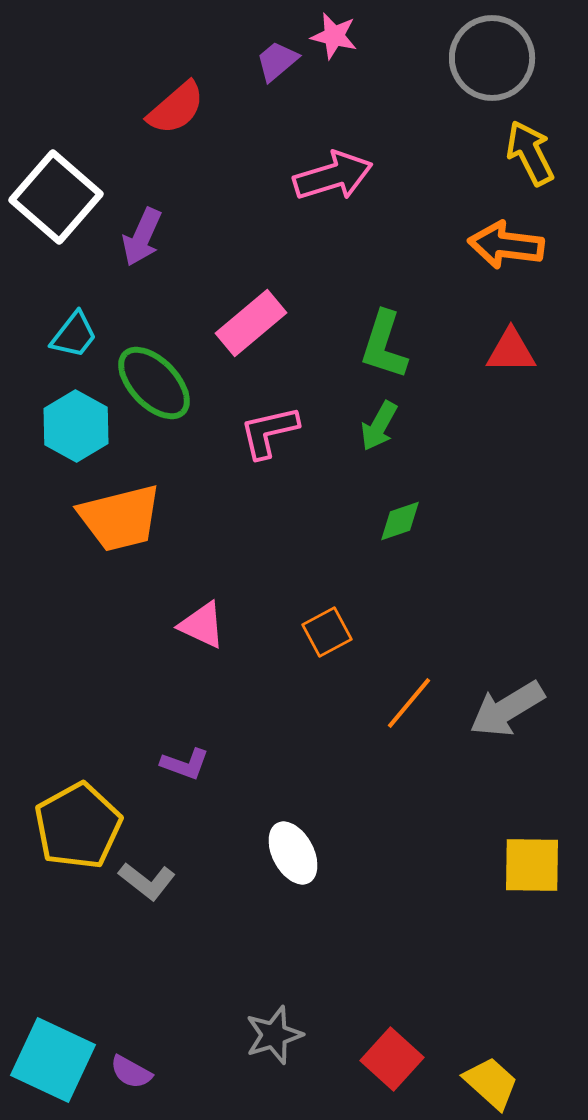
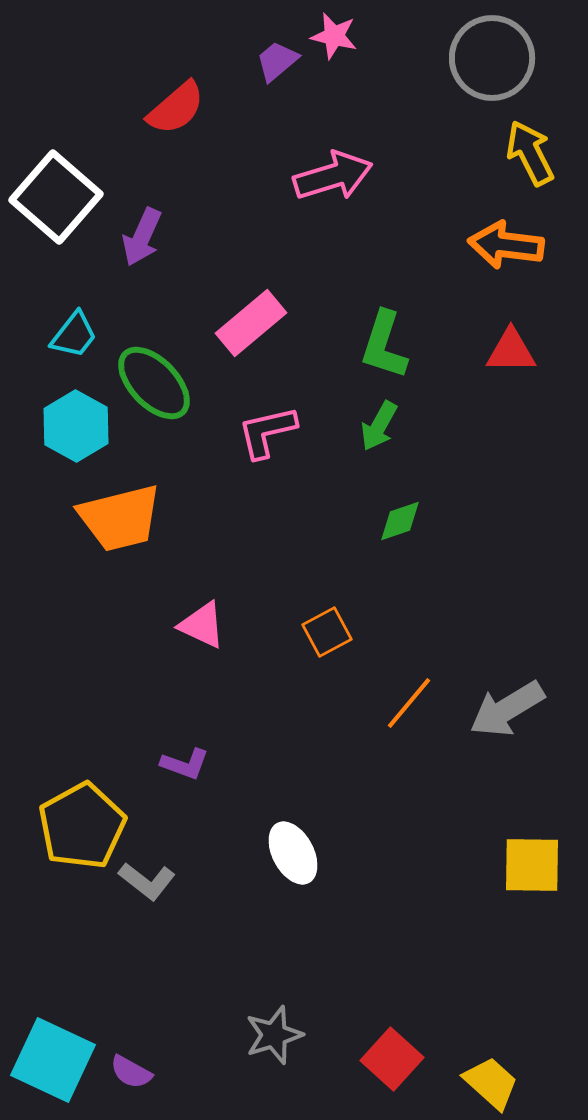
pink L-shape: moved 2 px left
yellow pentagon: moved 4 px right
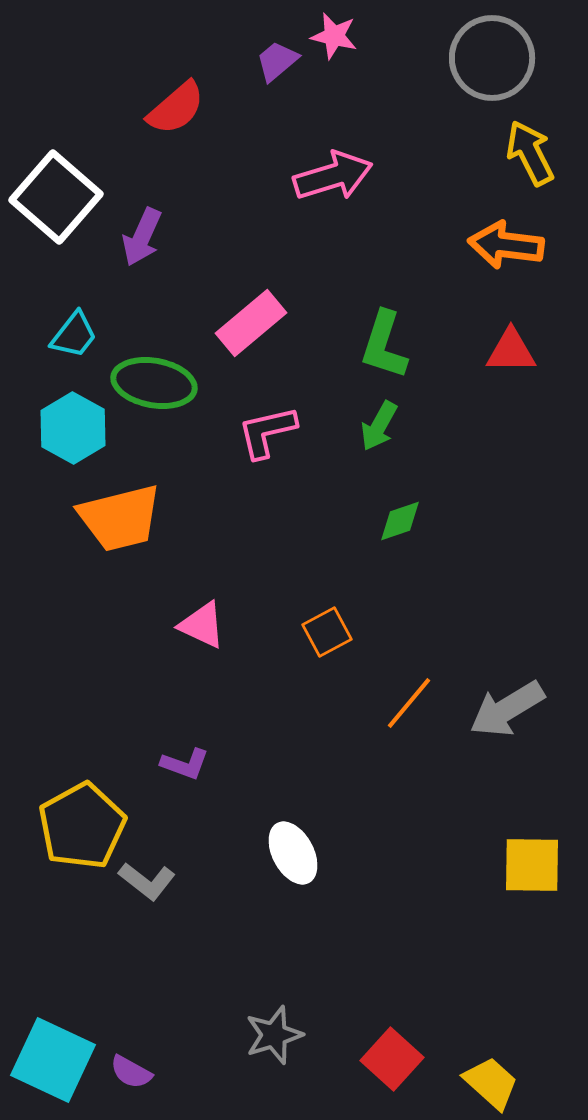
green ellipse: rotated 36 degrees counterclockwise
cyan hexagon: moved 3 px left, 2 px down
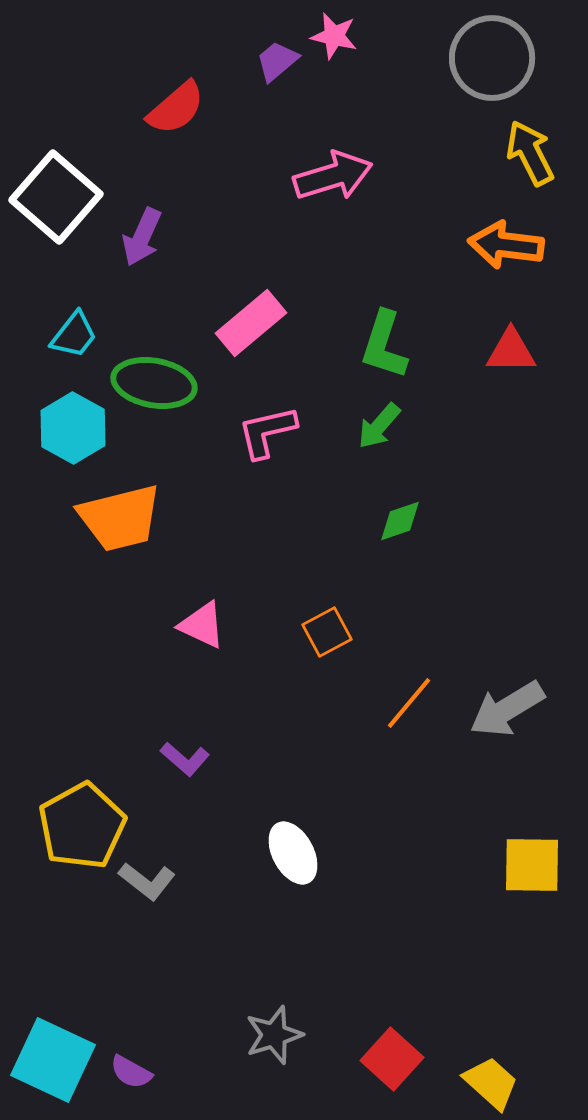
green arrow: rotated 12 degrees clockwise
purple L-shape: moved 5 px up; rotated 21 degrees clockwise
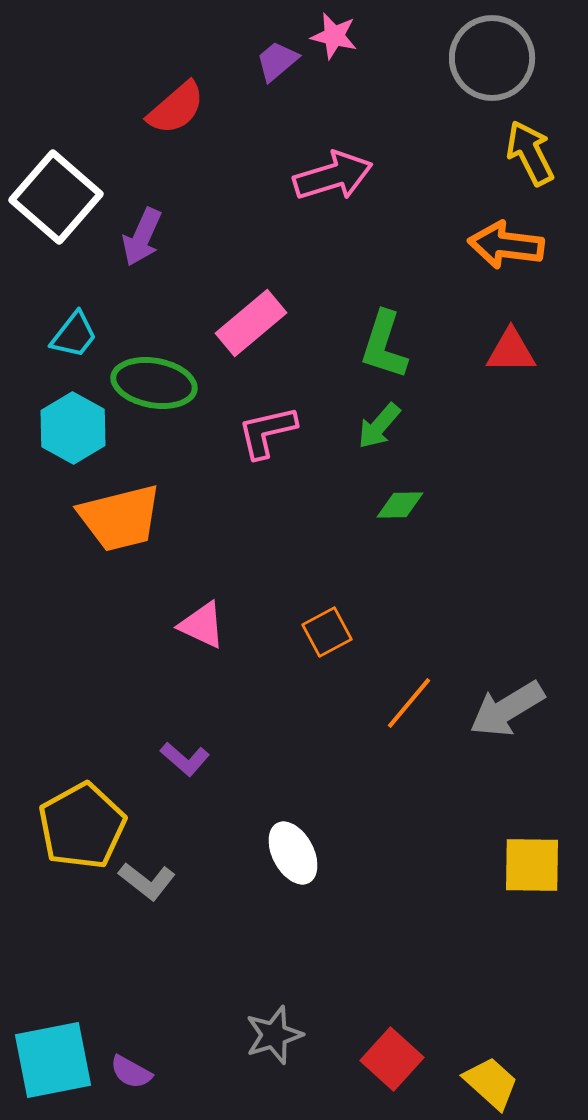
green diamond: moved 16 px up; rotated 18 degrees clockwise
cyan square: rotated 36 degrees counterclockwise
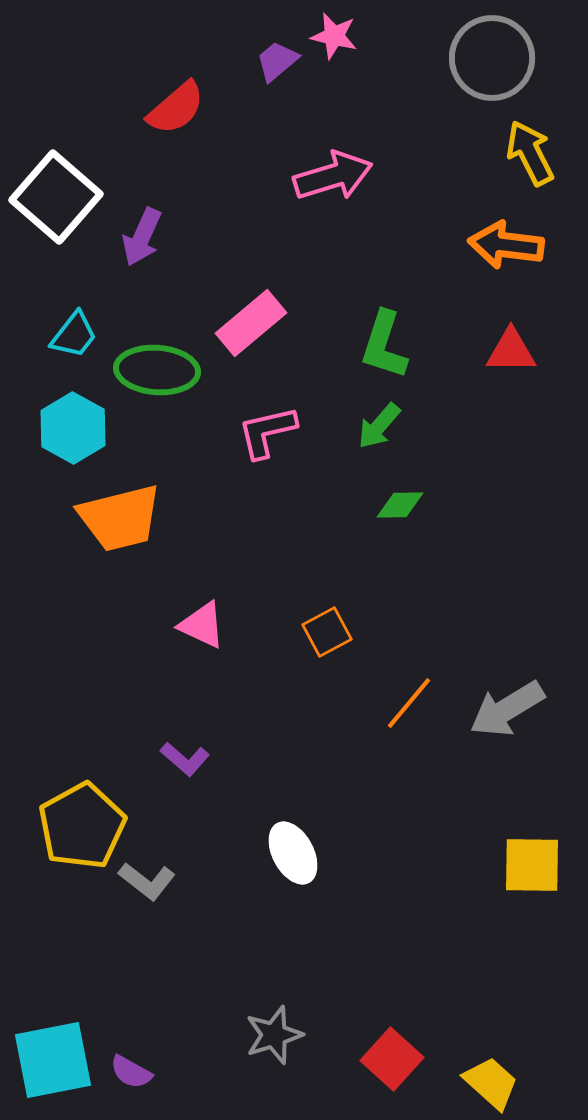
green ellipse: moved 3 px right, 13 px up; rotated 6 degrees counterclockwise
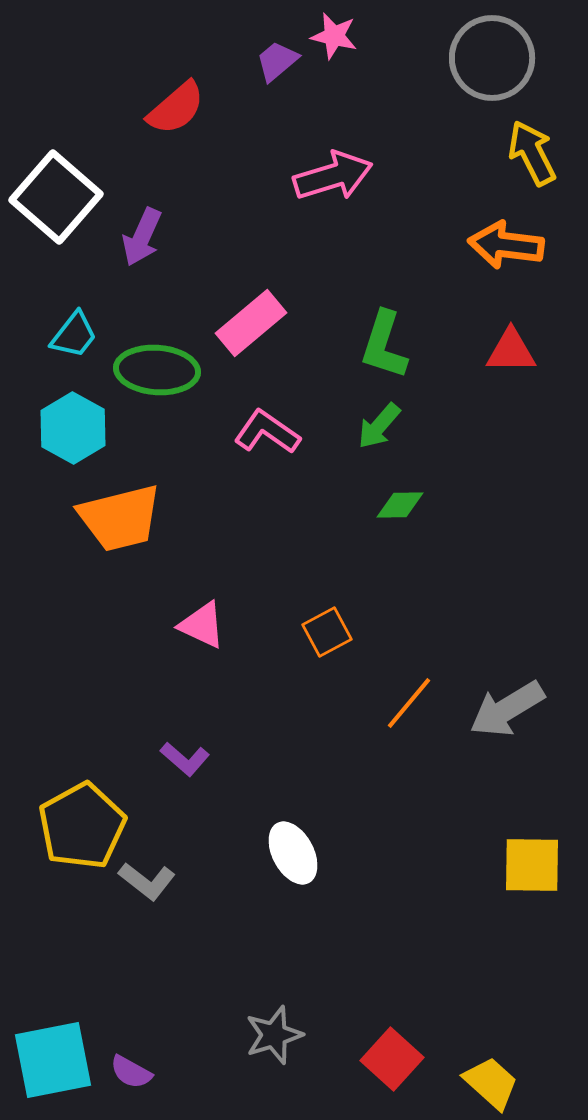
yellow arrow: moved 2 px right
pink L-shape: rotated 48 degrees clockwise
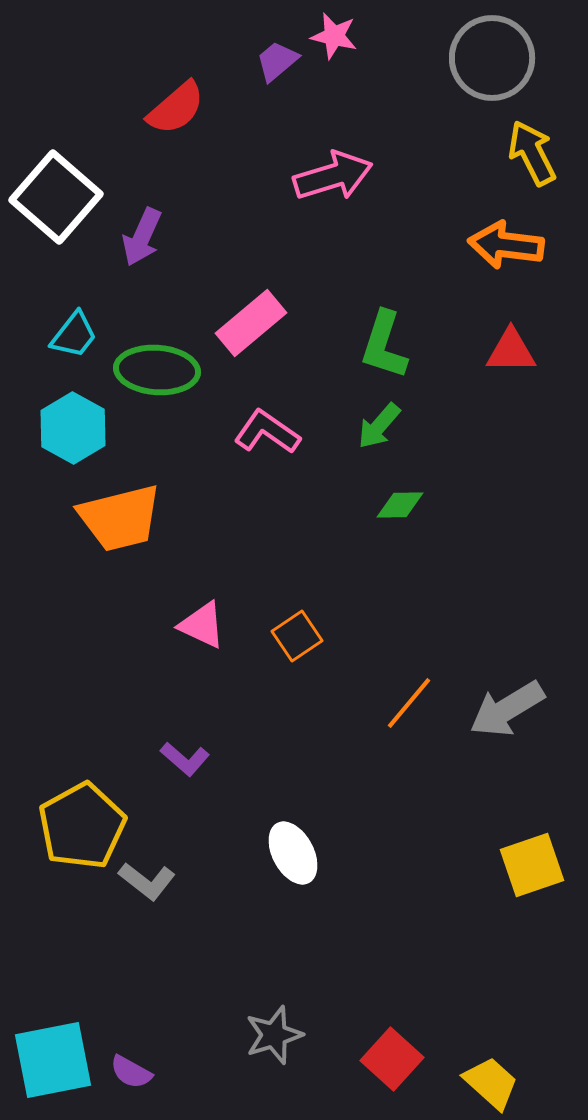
orange square: moved 30 px left, 4 px down; rotated 6 degrees counterclockwise
yellow square: rotated 20 degrees counterclockwise
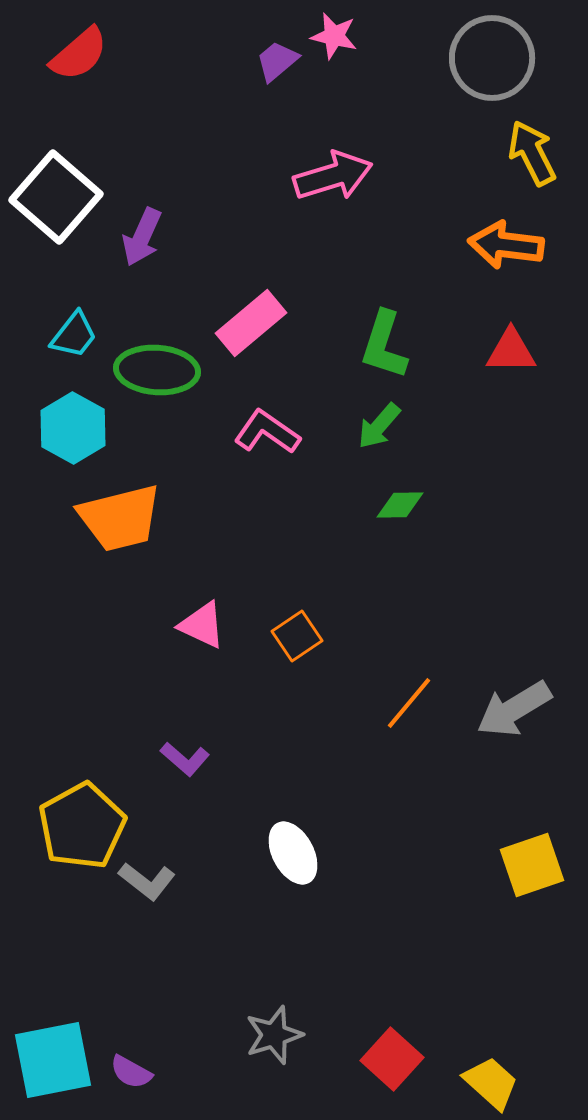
red semicircle: moved 97 px left, 54 px up
gray arrow: moved 7 px right
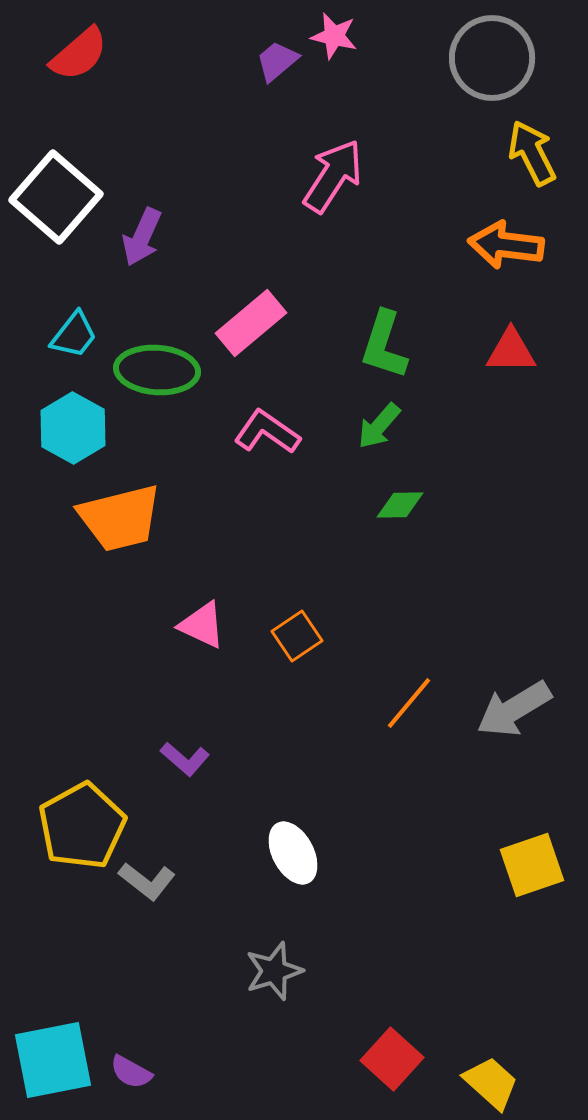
pink arrow: rotated 40 degrees counterclockwise
gray star: moved 64 px up
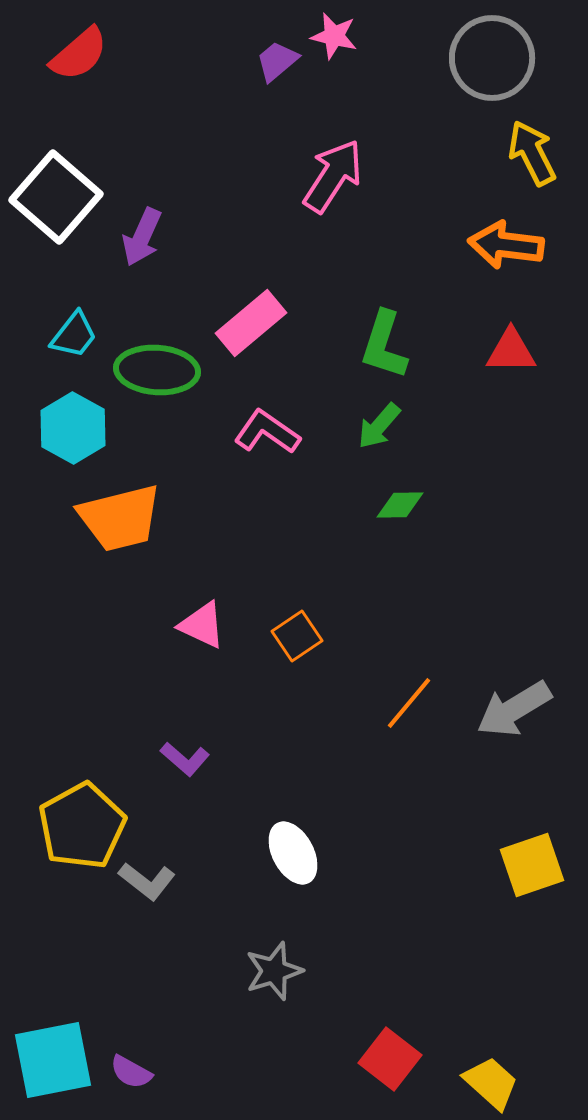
red square: moved 2 px left; rotated 4 degrees counterclockwise
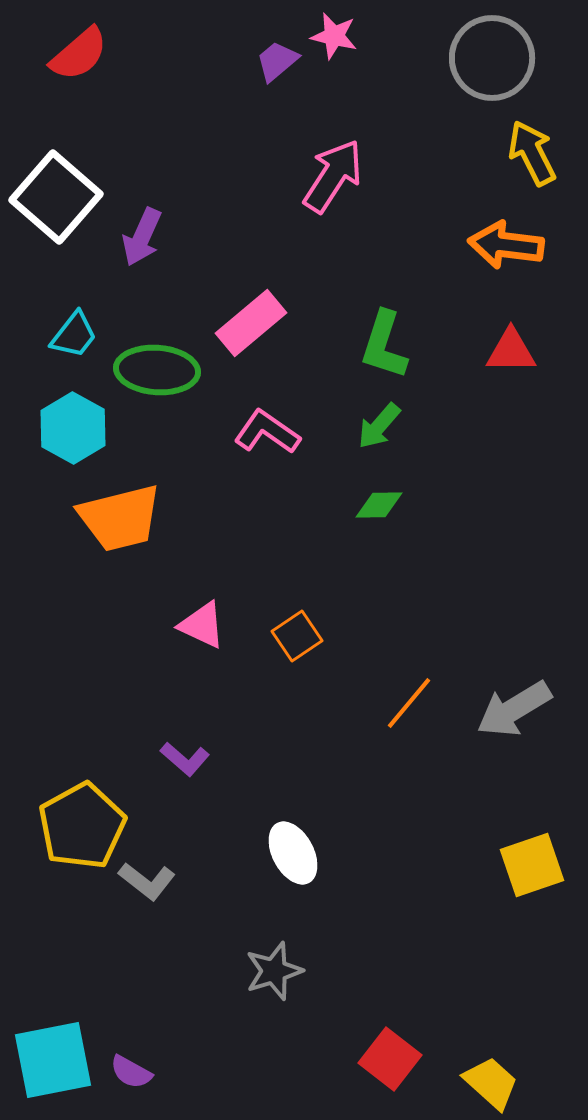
green diamond: moved 21 px left
